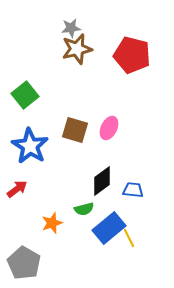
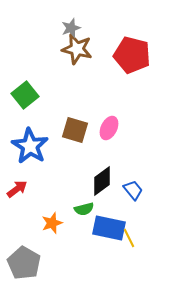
gray star: rotated 12 degrees counterclockwise
brown star: rotated 28 degrees clockwise
blue trapezoid: rotated 45 degrees clockwise
blue rectangle: rotated 52 degrees clockwise
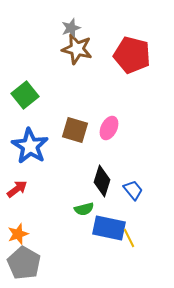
black diamond: rotated 36 degrees counterclockwise
orange star: moved 34 px left, 11 px down
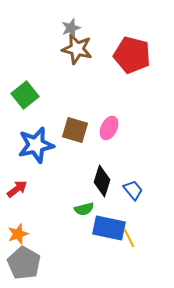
blue star: moved 6 px right, 1 px up; rotated 27 degrees clockwise
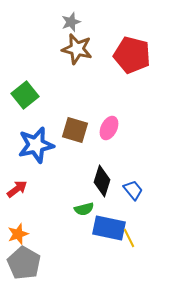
gray star: moved 6 px up
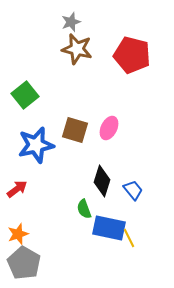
green semicircle: rotated 84 degrees clockwise
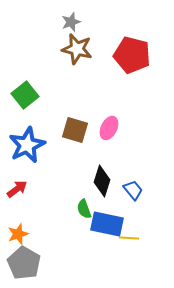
blue star: moved 9 px left; rotated 12 degrees counterclockwise
blue rectangle: moved 2 px left, 4 px up
yellow line: rotated 60 degrees counterclockwise
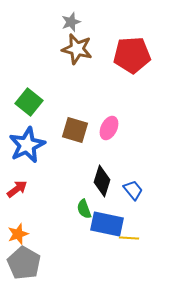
red pentagon: rotated 18 degrees counterclockwise
green square: moved 4 px right, 7 px down; rotated 12 degrees counterclockwise
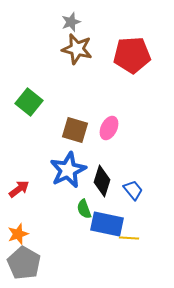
blue star: moved 41 px right, 25 px down
red arrow: moved 2 px right
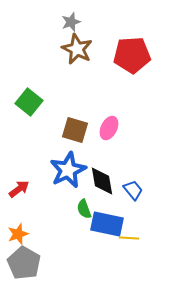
brown star: rotated 12 degrees clockwise
black diamond: rotated 28 degrees counterclockwise
